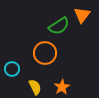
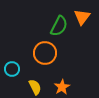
orange triangle: moved 2 px down
green semicircle: rotated 30 degrees counterclockwise
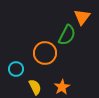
green semicircle: moved 8 px right, 9 px down
cyan circle: moved 4 px right
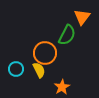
yellow semicircle: moved 4 px right, 17 px up
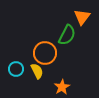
yellow semicircle: moved 2 px left, 1 px down
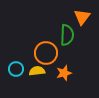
green semicircle: rotated 25 degrees counterclockwise
orange circle: moved 1 px right
yellow semicircle: rotated 70 degrees counterclockwise
orange star: moved 2 px right, 14 px up; rotated 14 degrees clockwise
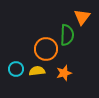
orange circle: moved 4 px up
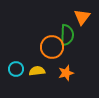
orange circle: moved 6 px right, 2 px up
orange star: moved 2 px right
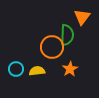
orange star: moved 4 px right, 4 px up; rotated 14 degrees counterclockwise
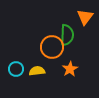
orange triangle: moved 3 px right
